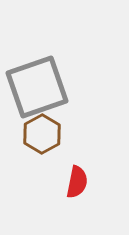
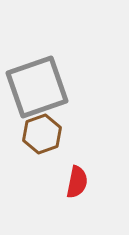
brown hexagon: rotated 9 degrees clockwise
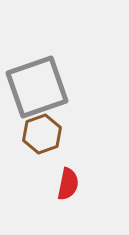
red semicircle: moved 9 px left, 2 px down
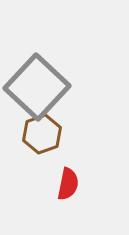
gray square: rotated 28 degrees counterclockwise
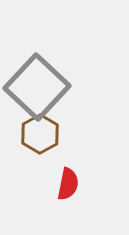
brown hexagon: moved 2 px left; rotated 9 degrees counterclockwise
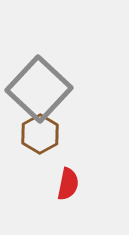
gray square: moved 2 px right, 2 px down
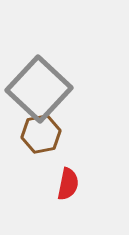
brown hexagon: moved 1 px right; rotated 18 degrees clockwise
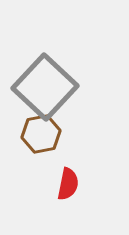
gray square: moved 6 px right, 2 px up
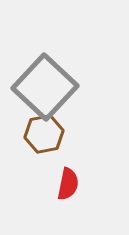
brown hexagon: moved 3 px right
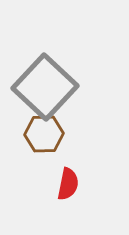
brown hexagon: rotated 9 degrees clockwise
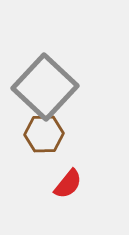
red semicircle: rotated 28 degrees clockwise
